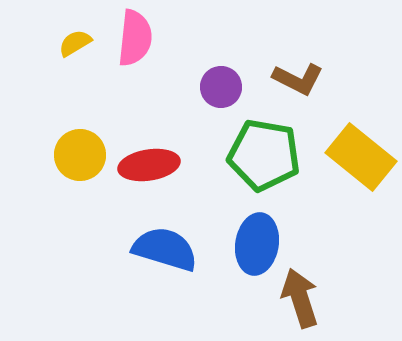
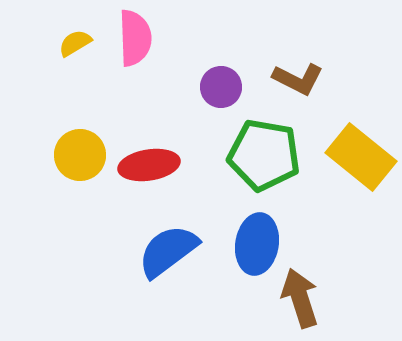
pink semicircle: rotated 8 degrees counterclockwise
blue semicircle: moved 3 px right, 2 px down; rotated 54 degrees counterclockwise
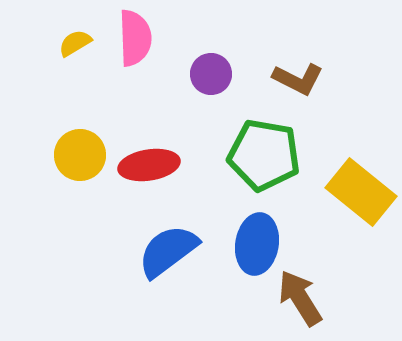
purple circle: moved 10 px left, 13 px up
yellow rectangle: moved 35 px down
brown arrow: rotated 14 degrees counterclockwise
